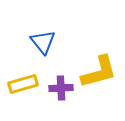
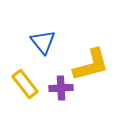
yellow L-shape: moved 8 px left, 7 px up
yellow rectangle: moved 2 px right; rotated 68 degrees clockwise
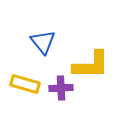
yellow L-shape: rotated 15 degrees clockwise
yellow rectangle: rotated 36 degrees counterclockwise
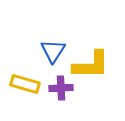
blue triangle: moved 10 px right, 9 px down; rotated 12 degrees clockwise
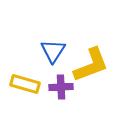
yellow L-shape: rotated 21 degrees counterclockwise
purple cross: moved 1 px up
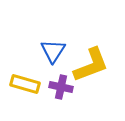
purple cross: rotated 15 degrees clockwise
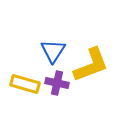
purple cross: moved 4 px left, 4 px up
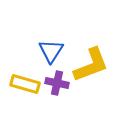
blue triangle: moved 2 px left
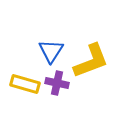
yellow L-shape: moved 4 px up
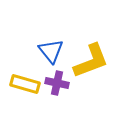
blue triangle: rotated 12 degrees counterclockwise
